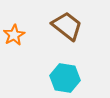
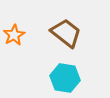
brown trapezoid: moved 1 px left, 7 px down
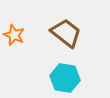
orange star: rotated 20 degrees counterclockwise
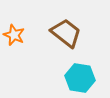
cyan hexagon: moved 15 px right
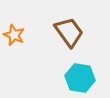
brown trapezoid: moved 3 px right, 1 px up; rotated 16 degrees clockwise
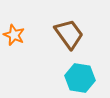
brown trapezoid: moved 2 px down
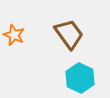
cyan hexagon: rotated 16 degrees clockwise
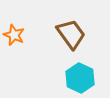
brown trapezoid: moved 2 px right
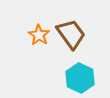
orange star: moved 25 px right; rotated 10 degrees clockwise
